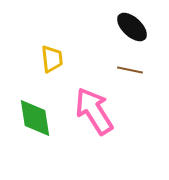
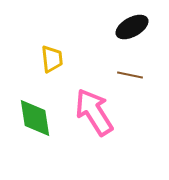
black ellipse: rotated 72 degrees counterclockwise
brown line: moved 5 px down
pink arrow: moved 1 px down
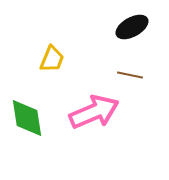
yellow trapezoid: rotated 28 degrees clockwise
pink arrow: rotated 99 degrees clockwise
green diamond: moved 8 px left
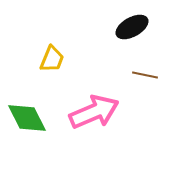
brown line: moved 15 px right
green diamond: rotated 18 degrees counterclockwise
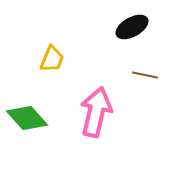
pink arrow: moved 2 px right; rotated 54 degrees counterclockwise
green diamond: rotated 15 degrees counterclockwise
